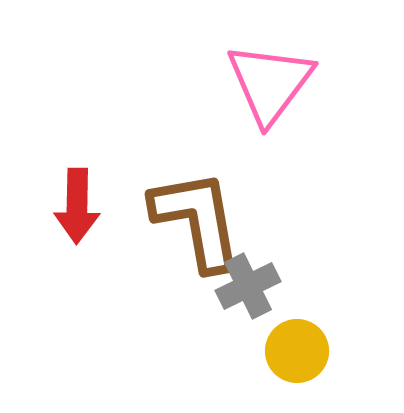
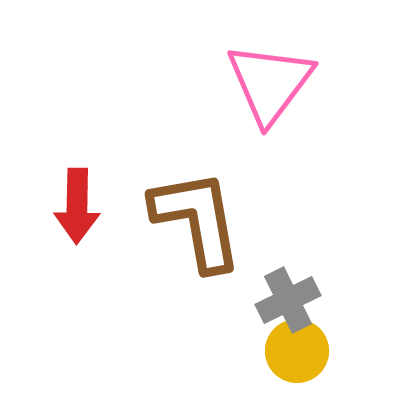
gray cross: moved 40 px right, 14 px down
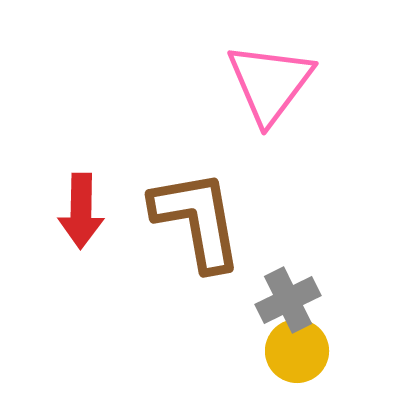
red arrow: moved 4 px right, 5 px down
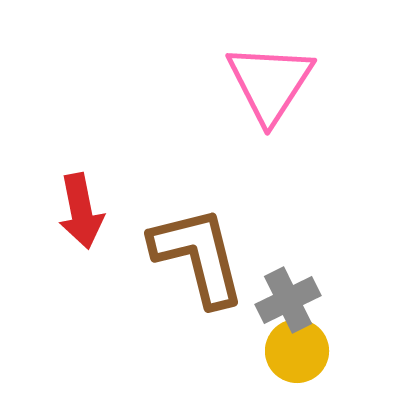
pink triangle: rotated 4 degrees counterclockwise
red arrow: rotated 12 degrees counterclockwise
brown L-shape: moved 1 px right, 36 px down; rotated 4 degrees counterclockwise
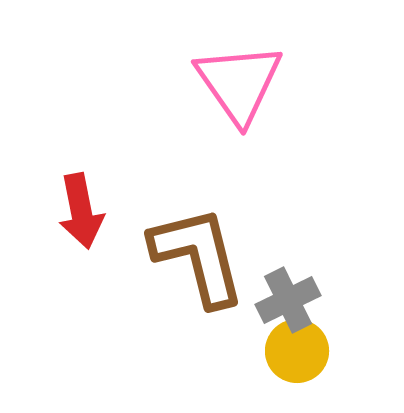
pink triangle: moved 31 px left; rotated 8 degrees counterclockwise
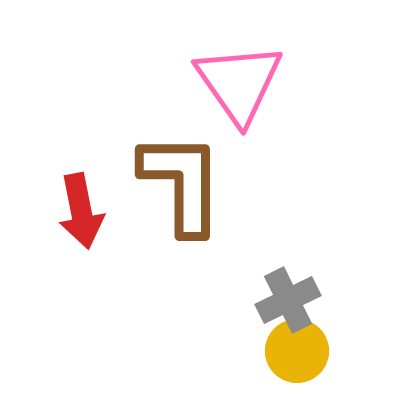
brown L-shape: moved 16 px left, 73 px up; rotated 14 degrees clockwise
